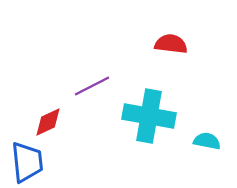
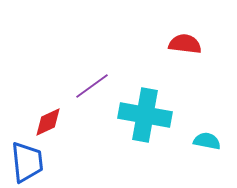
red semicircle: moved 14 px right
purple line: rotated 9 degrees counterclockwise
cyan cross: moved 4 px left, 1 px up
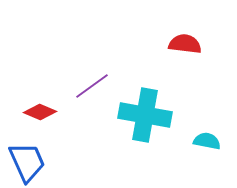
red diamond: moved 8 px left, 10 px up; rotated 48 degrees clockwise
blue trapezoid: rotated 18 degrees counterclockwise
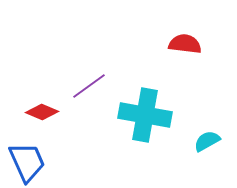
purple line: moved 3 px left
red diamond: moved 2 px right
cyan semicircle: rotated 40 degrees counterclockwise
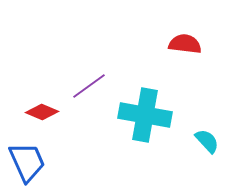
cyan semicircle: rotated 76 degrees clockwise
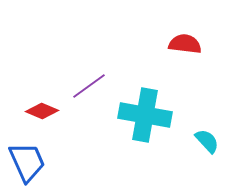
red diamond: moved 1 px up
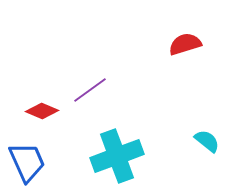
red semicircle: rotated 24 degrees counterclockwise
purple line: moved 1 px right, 4 px down
cyan cross: moved 28 px left, 41 px down; rotated 30 degrees counterclockwise
cyan semicircle: rotated 8 degrees counterclockwise
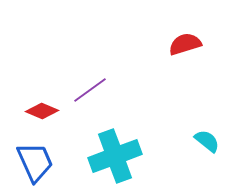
cyan cross: moved 2 px left
blue trapezoid: moved 8 px right
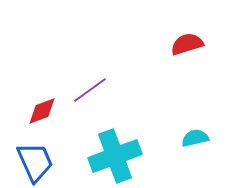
red semicircle: moved 2 px right
red diamond: rotated 44 degrees counterclockwise
cyan semicircle: moved 12 px left, 3 px up; rotated 52 degrees counterclockwise
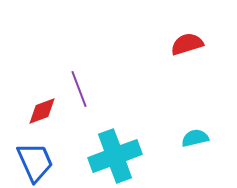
purple line: moved 11 px left, 1 px up; rotated 75 degrees counterclockwise
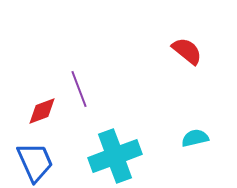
red semicircle: moved 7 px down; rotated 56 degrees clockwise
